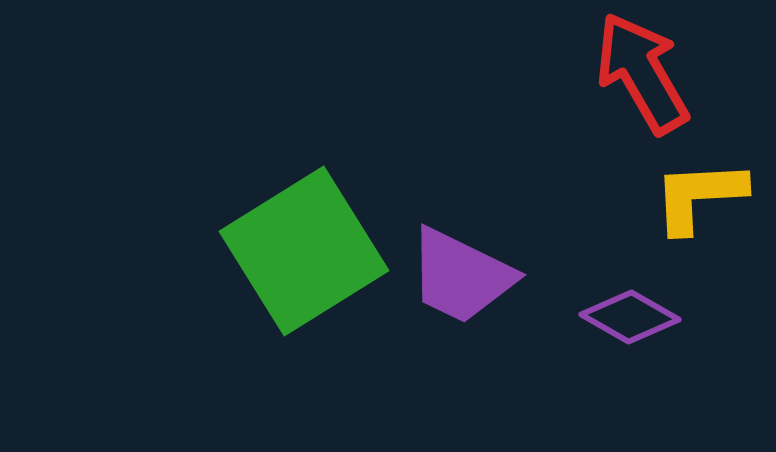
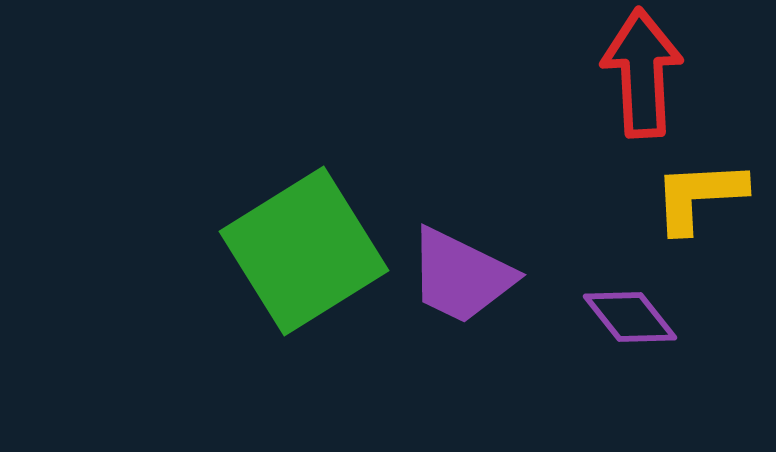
red arrow: rotated 27 degrees clockwise
purple diamond: rotated 22 degrees clockwise
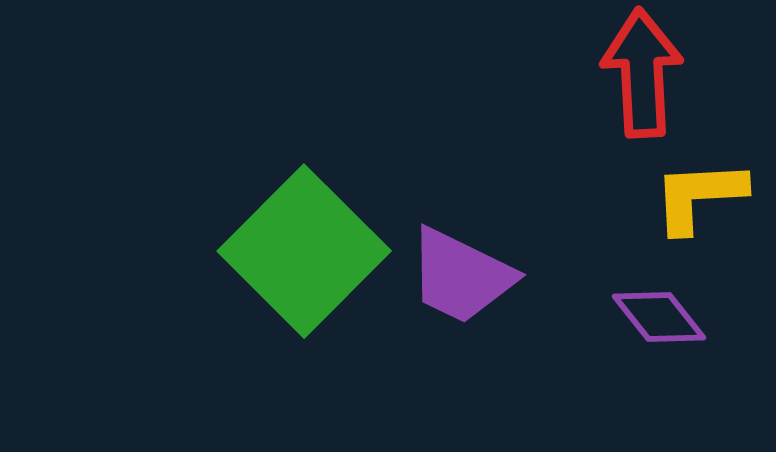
green square: rotated 13 degrees counterclockwise
purple diamond: moved 29 px right
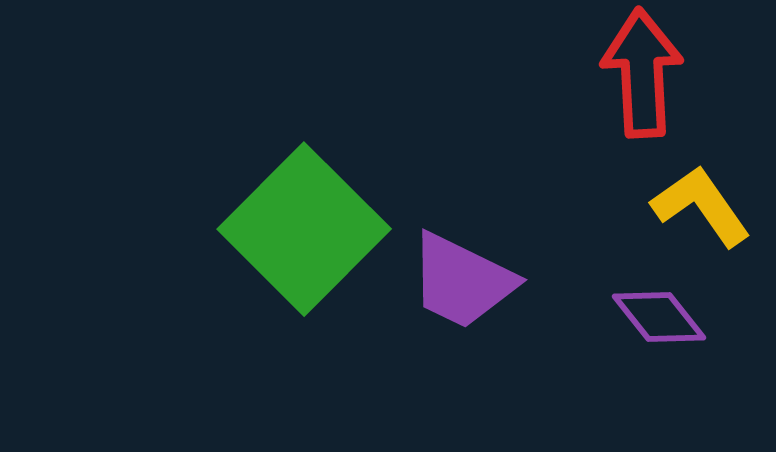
yellow L-shape: moved 2 px right, 10 px down; rotated 58 degrees clockwise
green square: moved 22 px up
purple trapezoid: moved 1 px right, 5 px down
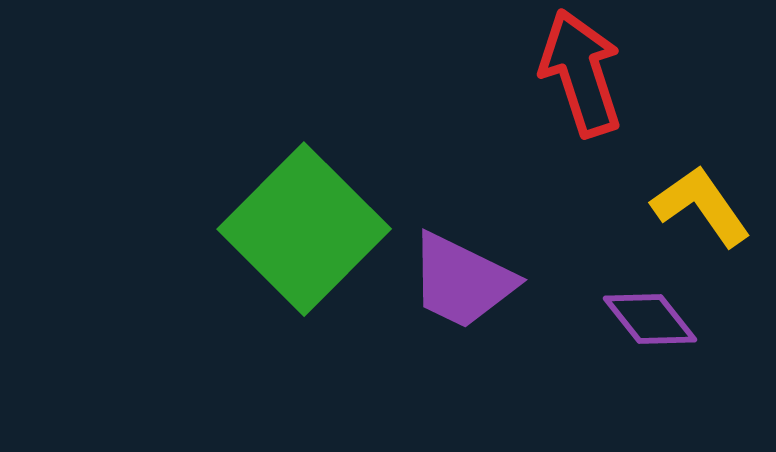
red arrow: moved 61 px left; rotated 15 degrees counterclockwise
purple diamond: moved 9 px left, 2 px down
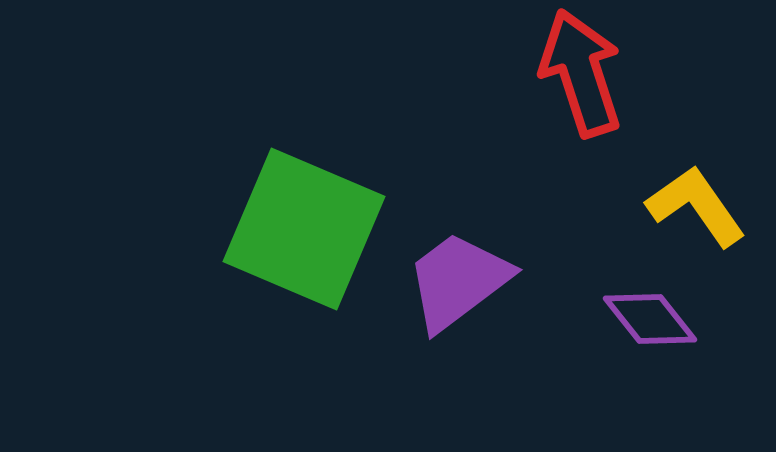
yellow L-shape: moved 5 px left
green square: rotated 22 degrees counterclockwise
purple trapezoid: moved 4 px left; rotated 117 degrees clockwise
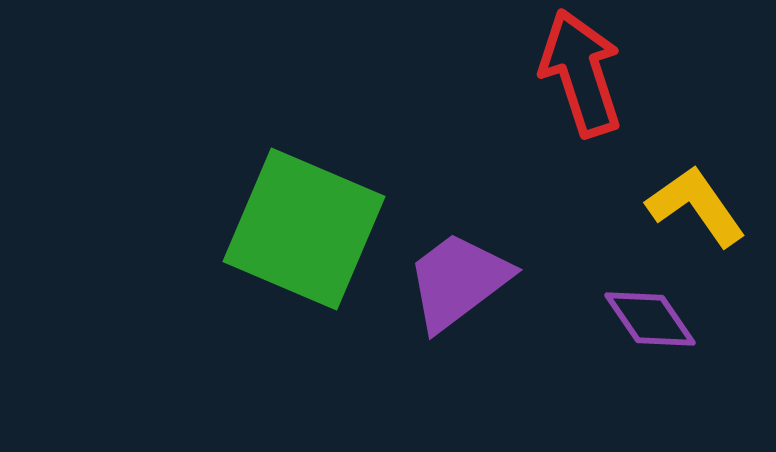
purple diamond: rotated 4 degrees clockwise
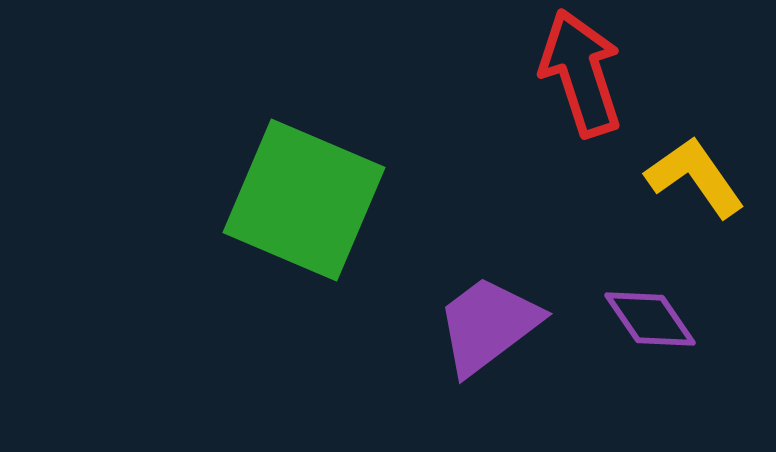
yellow L-shape: moved 1 px left, 29 px up
green square: moved 29 px up
purple trapezoid: moved 30 px right, 44 px down
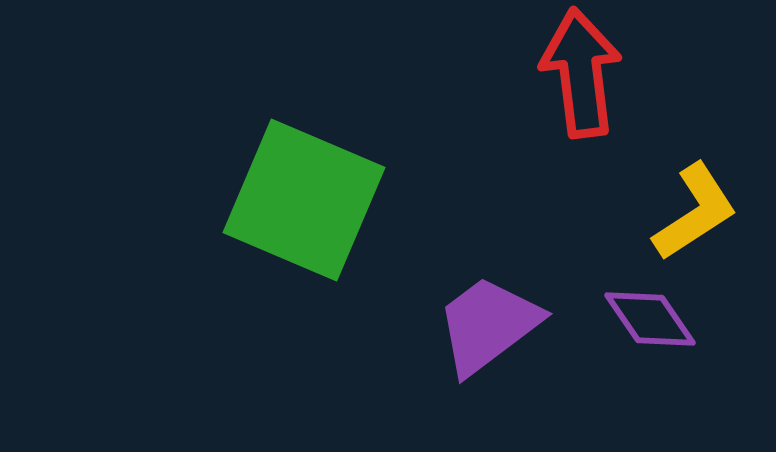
red arrow: rotated 11 degrees clockwise
yellow L-shape: moved 35 px down; rotated 92 degrees clockwise
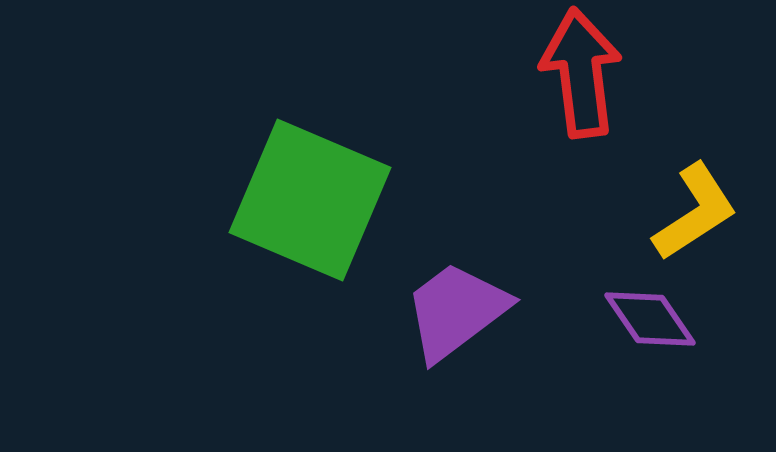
green square: moved 6 px right
purple trapezoid: moved 32 px left, 14 px up
